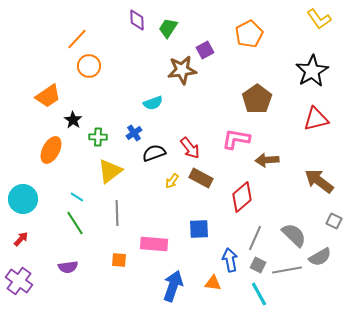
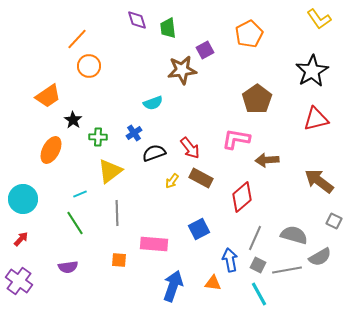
purple diamond at (137, 20): rotated 15 degrees counterclockwise
green trapezoid at (168, 28): rotated 40 degrees counterclockwise
cyan line at (77, 197): moved 3 px right, 3 px up; rotated 56 degrees counterclockwise
blue square at (199, 229): rotated 25 degrees counterclockwise
gray semicircle at (294, 235): rotated 28 degrees counterclockwise
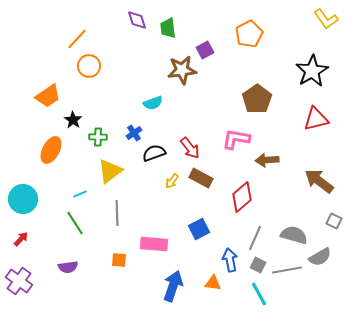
yellow L-shape at (319, 19): moved 7 px right
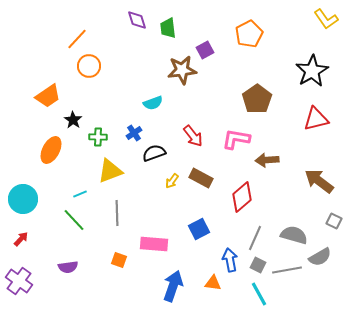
red arrow at (190, 148): moved 3 px right, 12 px up
yellow triangle at (110, 171): rotated 16 degrees clockwise
green line at (75, 223): moved 1 px left, 3 px up; rotated 10 degrees counterclockwise
orange square at (119, 260): rotated 14 degrees clockwise
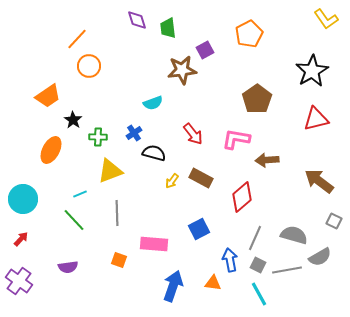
red arrow at (193, 136): moved 2 px up
black semicircle at (154, 153): rotated 35 degrees clockwise
